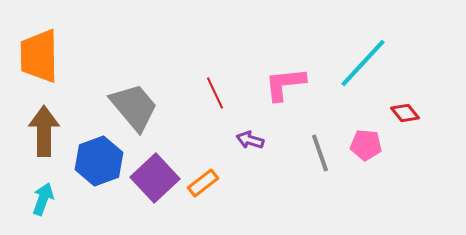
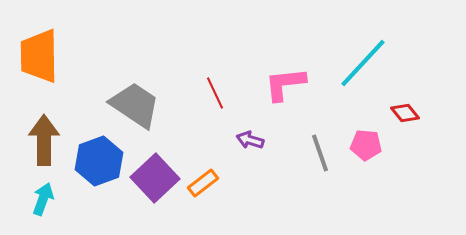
gray trapezoid: moved 1 px right, 2 px up; rotated 16 degrees counterclockwise
brown arrow: moved 9 px down
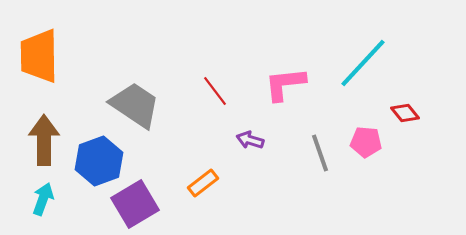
red line: moved 2 px up; rotated 12 degrees counterclockwise
pink pentagon: moved 3 px up
purple square: moved 20 px left, 26 px down; rotated 12 degrees clockwise
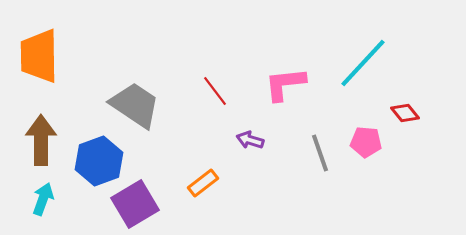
brown arrow: moved 3 px left
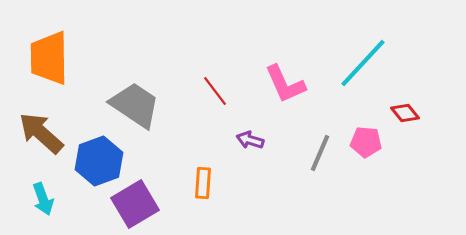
orange trapezoid: moved 10 px right, 2 px down
pink L-shape: rotated 108 degrees counterclockwise
brown arrow: moved 7 px up; rotated 48 degrees counterclockwise
gray line: rotated 42 degrees clockwise
orange rectangle: rotated 48 degrees counterclockwise
cyan arrow: rotated 140 degrees clockwise
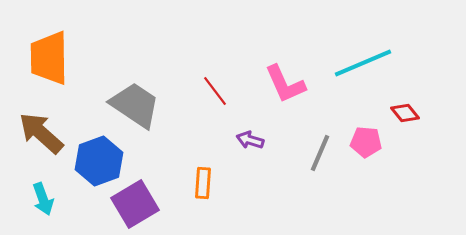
cyan line: rotated 24 degrees clockwise
